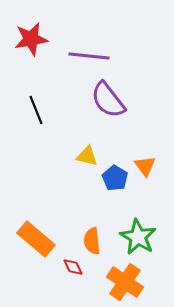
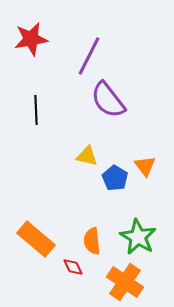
purple line: rotated 69 degrees counterclockwise
black line: rotated 20 degrees clockwise
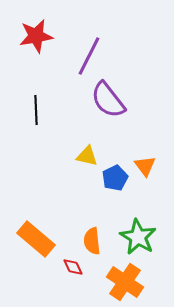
red star: moved 5 px right, 3 px up
blue pentagon: rotated 15 degrees clockwise
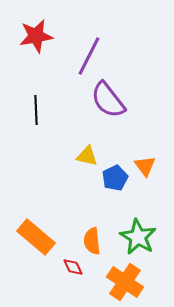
orange rectangle: moved 2 px up
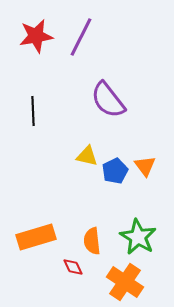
purple line: moved 8 px left, 19 px up
black line: moved 3 px left, 1 px down
blue pentagon: moved 7 px up
orange rectangle: rotated 57 degrees counterclockwise
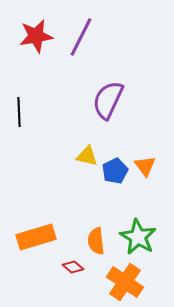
purple semicircle: rotated 63 degrees clockwise
black line: moved 14 px left, 1 px down
orange semicircle: moved 4 px right
red diamond: rotated 25 degrees counterclockwise
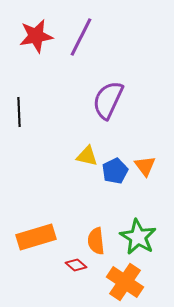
red diamond: moved 3 px right, 2 px up
